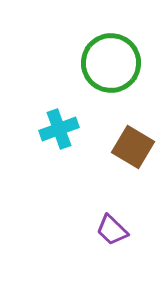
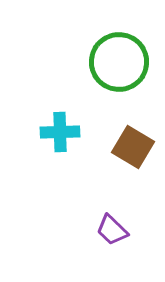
green circle: moved 8 px right, 1 px up
cyan cross: moved 1 px right, 3 px down; rotated 18 degrees clockwise
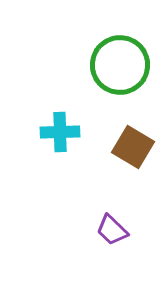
green circle: moved 1 px right, 3 px down
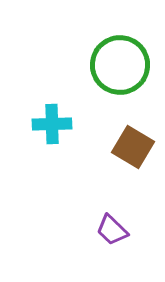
cyan cross: moved 8 px left, 8 px up
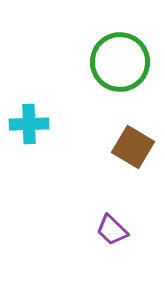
green circle: moved 3 px up
cyan cross: moved 23 px left
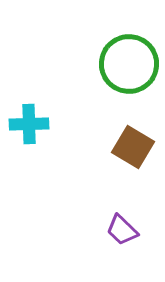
green circle: moved 9 px right, 2 px down
purple trapezoid: moved 10 px right
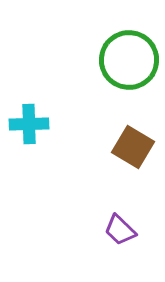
green circle: moved 4 px up
purple trapezoid: moved 2 px left
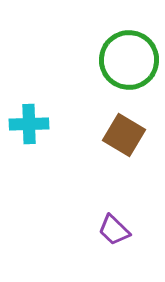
brown square: moved 9 px left, 12 px up
purple trapezoid: moved 6 px left
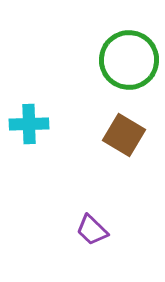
purple trapezoid: moved 22 px left
